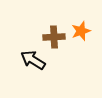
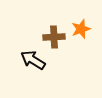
orange star: moved 2 px up
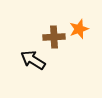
orange star: moved 2 px left
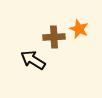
orange star: rotated 30 degrees counterclockwise
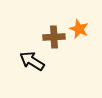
black arrow: moved 1 px left, 1 px down
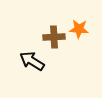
orange star: rotated 18 degrees counterclockwise
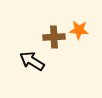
orange star: moved 1 px down
